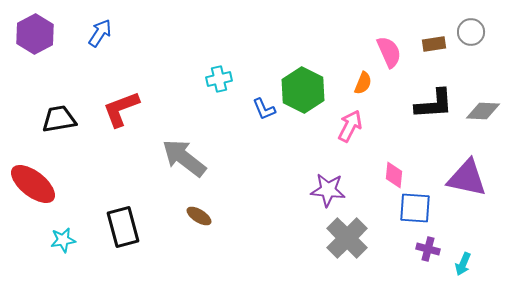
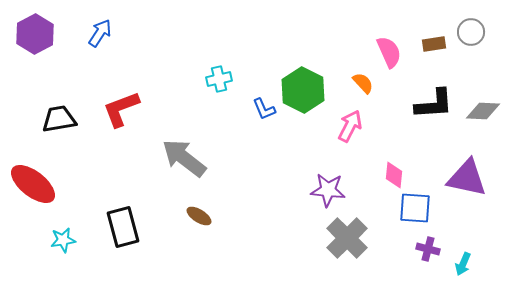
orange semicircle: rotated 65 degrees counterclockwise
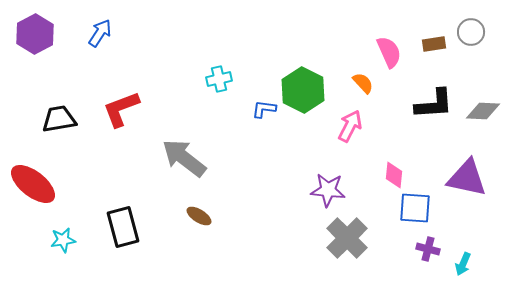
blue L-shape: rotated 120 degrees clockwise
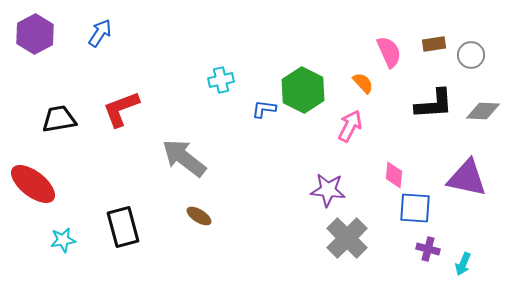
gray circle: moved 23 px down
cyan cross: moved 2 px right, 1 px down
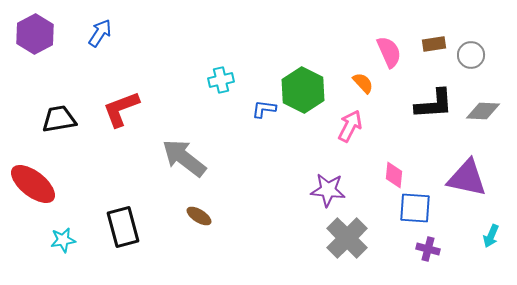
cyan arrow: moved 28 px right, 28 px up
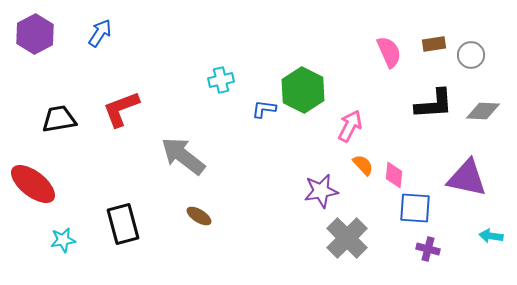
orange semicircle: moved 82 px down
gray arrow: moved 1 px left, 2 px up
purple star: moved 7 px left, 1 px down; rotated 16 degrees counterclockwise
black rectangle: moved 3 px up
cyan arrow: rotated 75 degrees clockwise
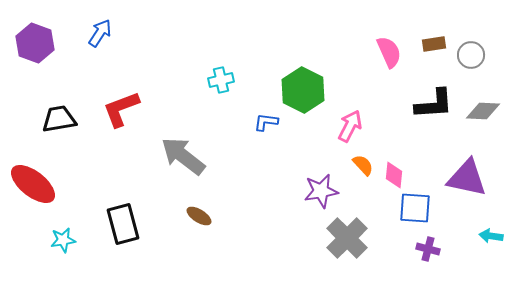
purple hexagon: moved 9 px down; rotated 12 degrees counterclockwise
blue L-shape: moved 2 px right, 13 px down
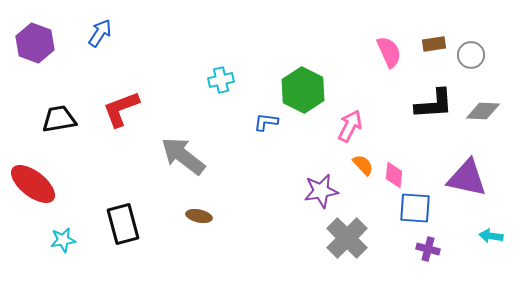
brown ellipse: rotated 20 degrees counterclockwise
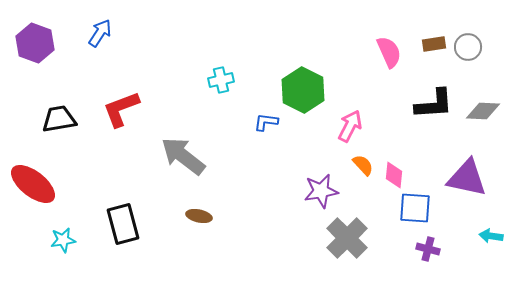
gray circle: moved 3 px left, 8 px up
